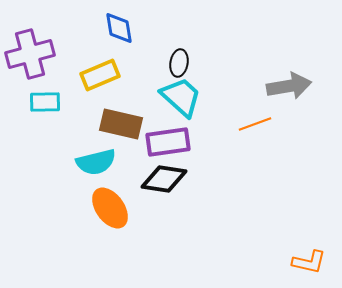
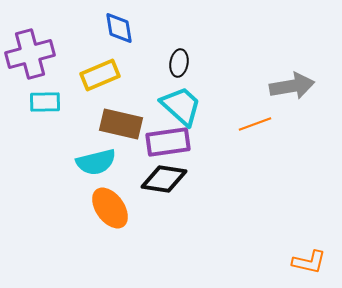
gray arrow: moved 3 px right
cyan trapezoid: moved 9 px down
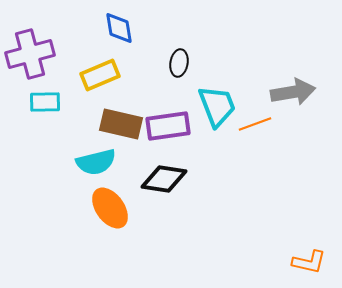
gray arrow: moved 1 px right, 6 px down
cyan trapezoid: moved 36 px right; rotated 27 degrees clockwise
purple rectangle: moved 16 px up
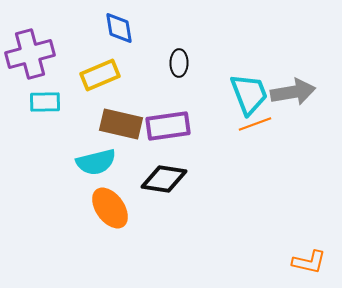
black ellipse: rotated 8 degrees counterclockwise
cyan trapezoid: moved 32 px right, 12 px up
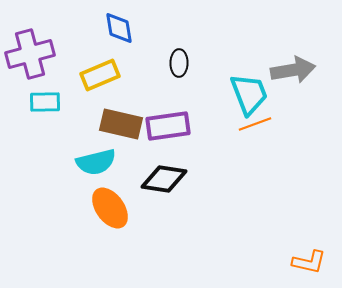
gray arrow: moved 22 px up
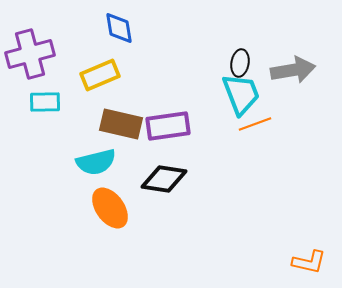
black ellipse: moved 61 px right; rotated 8 degrees clockwise
cyan trapezoid: moved 8 px left
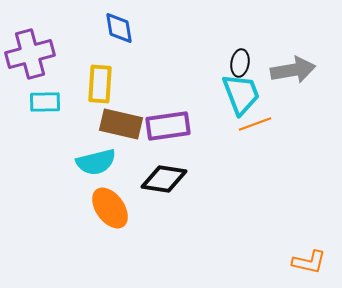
yellow rectangle: moved 9 px down; rotated 63 degrees counterclockwise
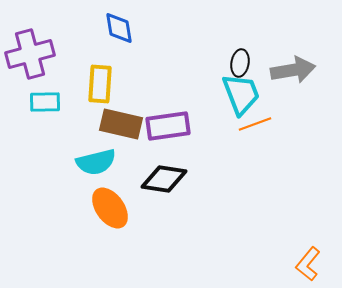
orange L-shape: moved 1 px left, 2 px down; rotated 116 degrees clockwise
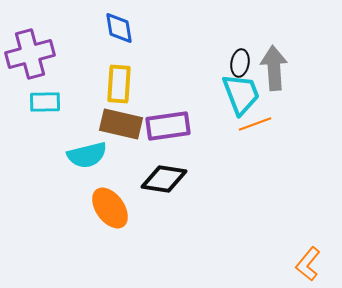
gray arrow: moved 19 px left, 2 px up; rotated 84 degrees counterclockwise
yellow rectangle: moved 19 px right
cyan semicircle: moved 9 px left, 7 px up
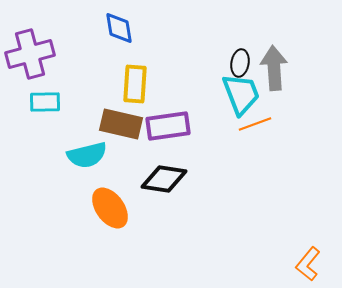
yellow rectangle: moved 16 px right
